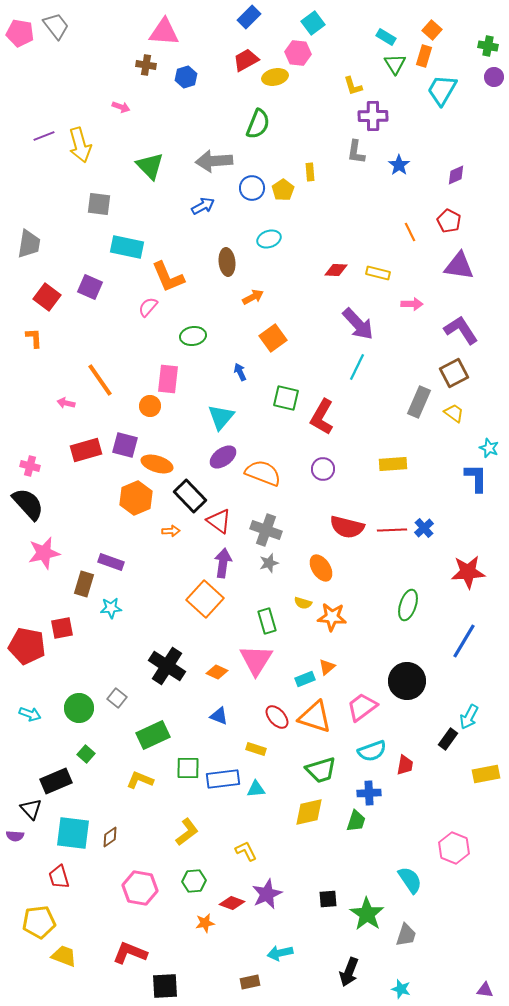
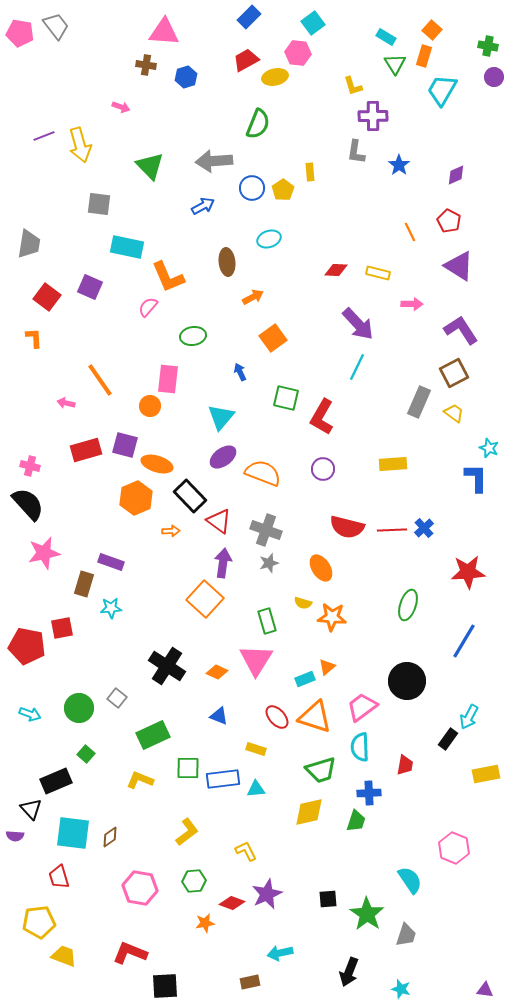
purple triangle at (459, 266): rotated 24 degrees clockwise
cyan semicircle at (372, 751): moved 12 px left, 4 px up; rotated 108 degrees clockwise
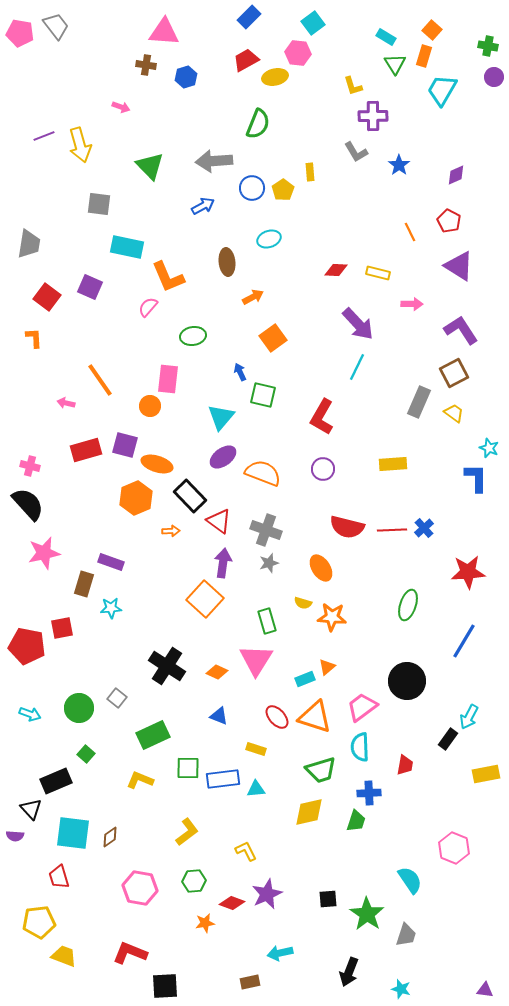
gray L-shape at (356, 152): rotated 40 degrees counterclockwise
green square at (286, 398): moved 23 px left, 3 px up
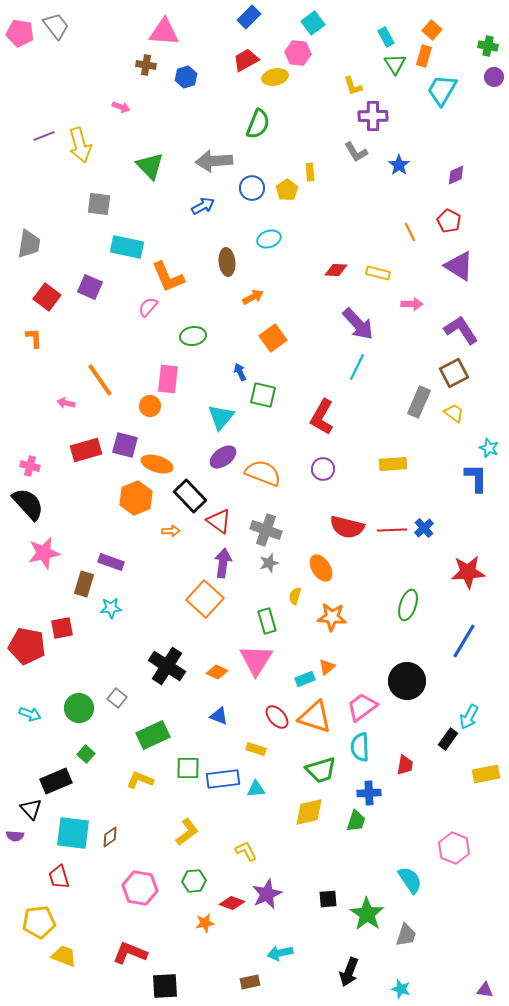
cyan rectangle at (386, 37): rotated 30 degrees clockwise
yellow pentagon at (283, 190): moved 4 px right
yellow semicircle at (303, 603): moved 8 px left, 7 px up; rotated 90 degrees clockwise
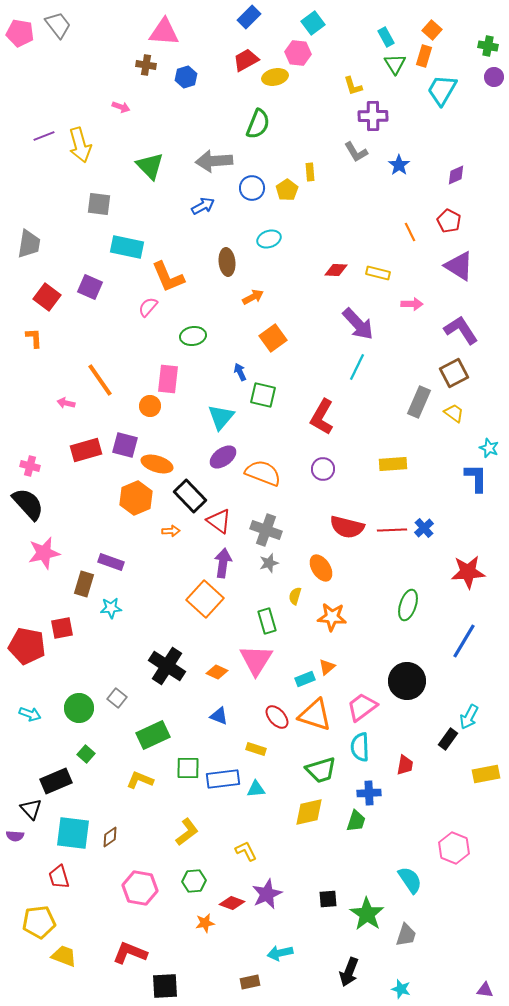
gray trapezoid at (56, 26): moved 2 px right, 1 px up
orange triangle at (315, 717): moved 2 px up
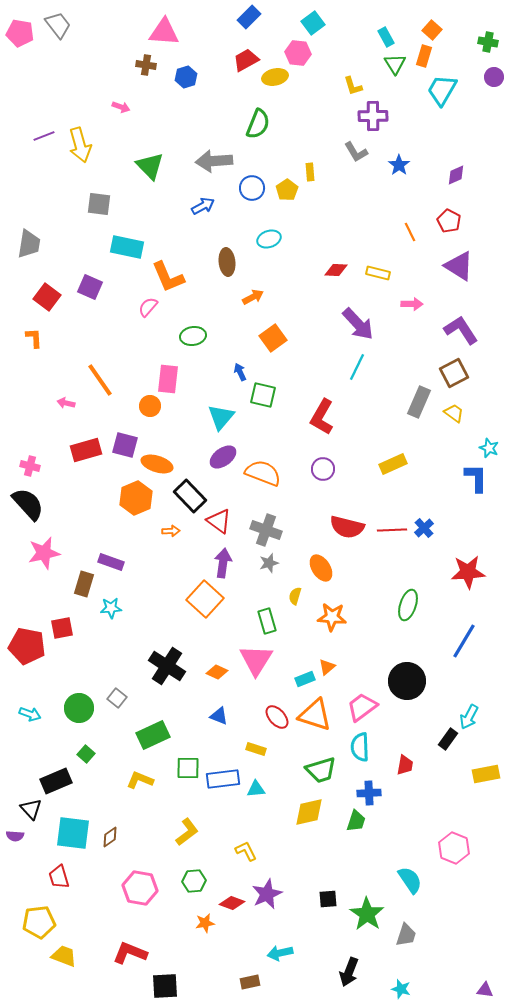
green cross at (488, 46): moved 4 px up
yellow rectangle at (393, 464): rotated 20 degrees counterclockwise
